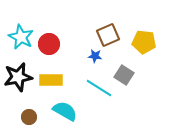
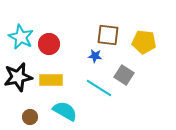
brown square: rotated 30 degrees clockwise
brown circle: moved 1 px right
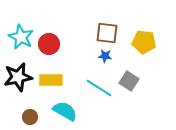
brown square: moved 1 px left, 2 px up
blue star: moved 10 px right
gray square: moved 5 px right, 6 px down
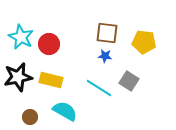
yellow rectangle: rotated 15 degrees clockwise
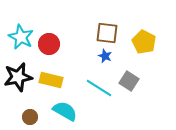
yellow pentagon: rotated 20 degrees clockwise
blue star: rotated 16 degrees clockwise
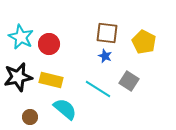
cyan line: moved 1 px left, 1 px down
cyan semicircle: moved 2 px up; rotated 10 degrees clockwise
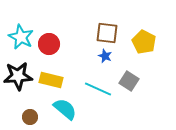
black star: moved 1 px up; rotated 8 degrees clockwise
cyan line: rotated 8 degrees counterclockwise
